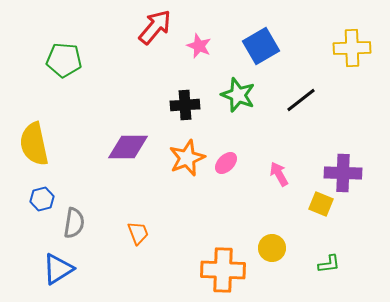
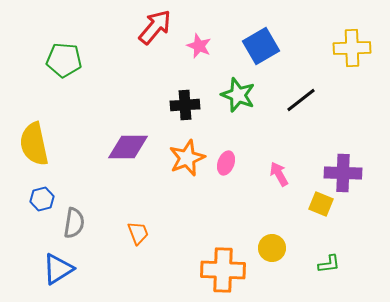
pink ellipse: rotated 25 degrees counterclockwise
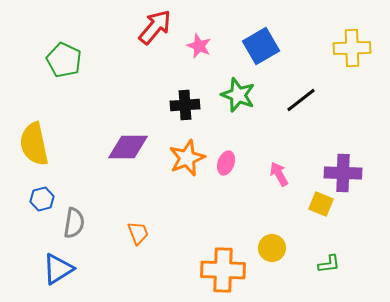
green pentagon: rotated 20 degrees clockwise
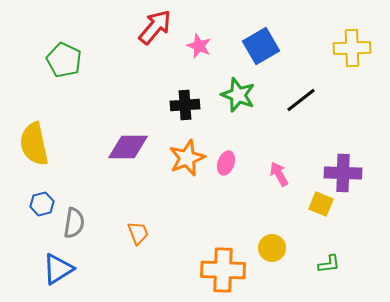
blue hexagon: moved 5 px down
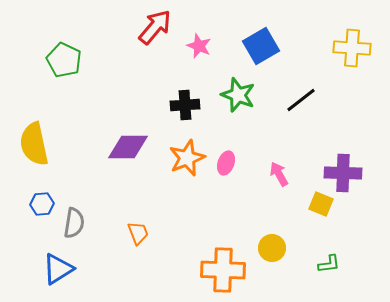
yellow cross: rotated 6 degrees clockwise
blue hexagon: rotated 10 degrees clockwise
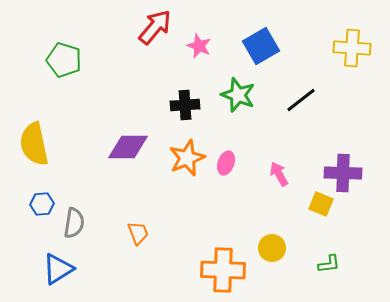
green pentagon: rotated 8 degrees counterclockwise
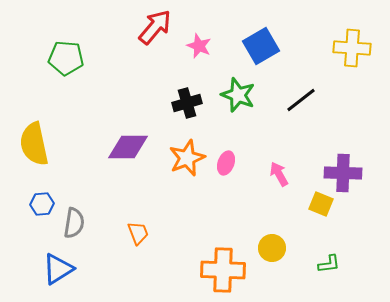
green pentagon: moved 2 px right, 2 px up; rotated 12 degrees counterclockwise
black cross: moved 2 px right, 2 px up; rotated 12 degrees counterclockwise
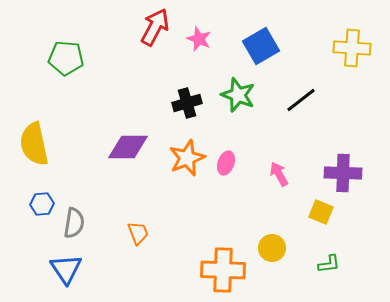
red arrow: rotated 12 degrees counterclockwise
pink star: moved 7 px up
yellow square: moved 8 px down
blue triangle: moved 8 px right; rotated 32 degrees counterclockwise
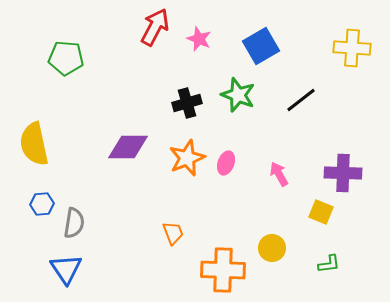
orange trapezoid: moved 35 px right
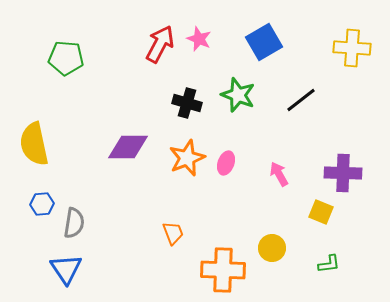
red arrow: moved 5 px right, 17 px down
blue square: moved 3 px right, 4 px up
black cross: rotated 32 degrees clockwise
